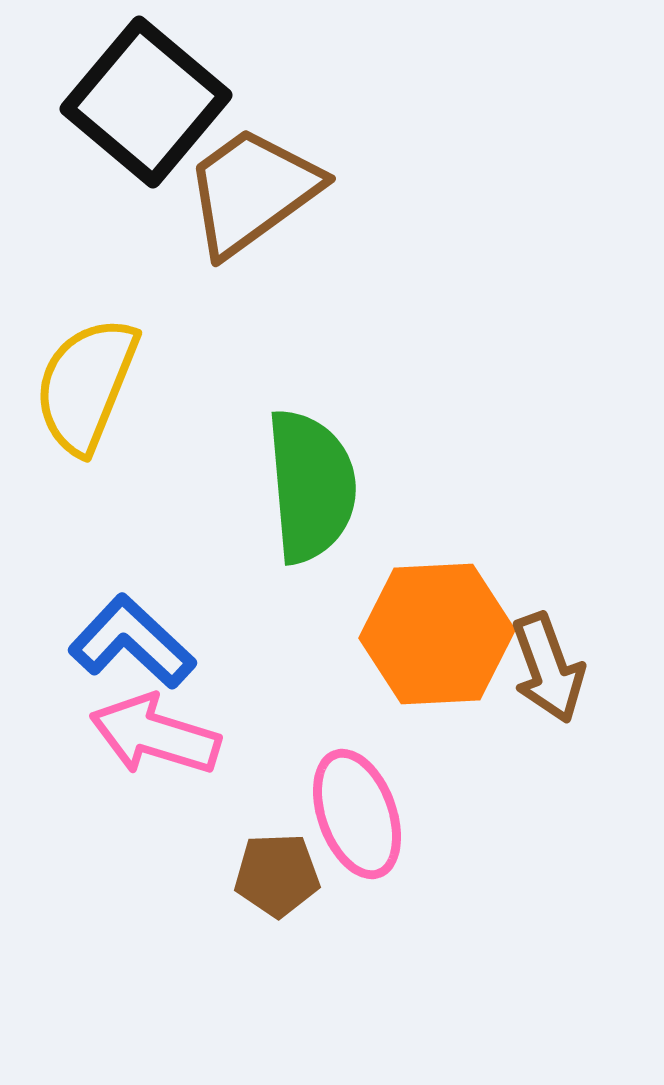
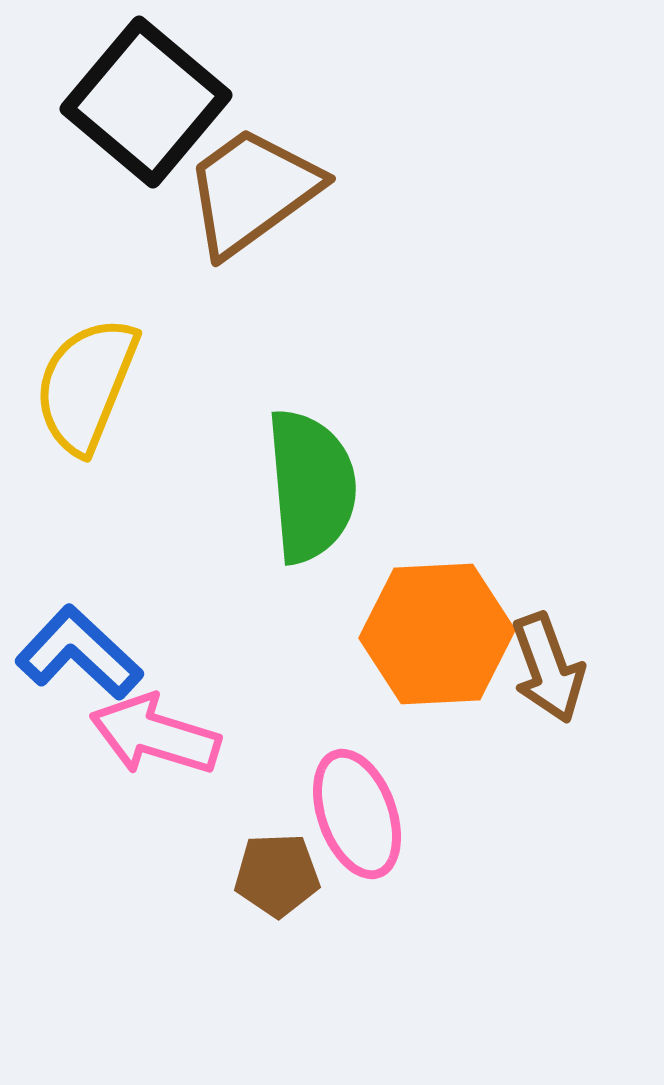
blue L-shape: moved 53 px left, 11 px down
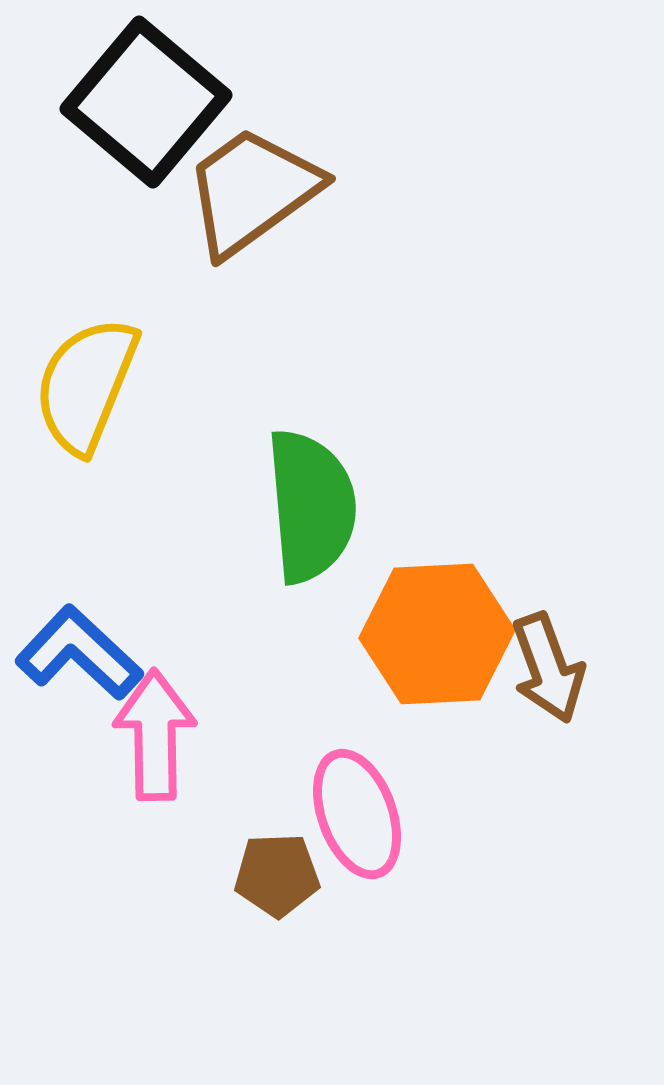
green semicircle: moved 20 px down
pink arrow: rotated 72 degrees clockwise
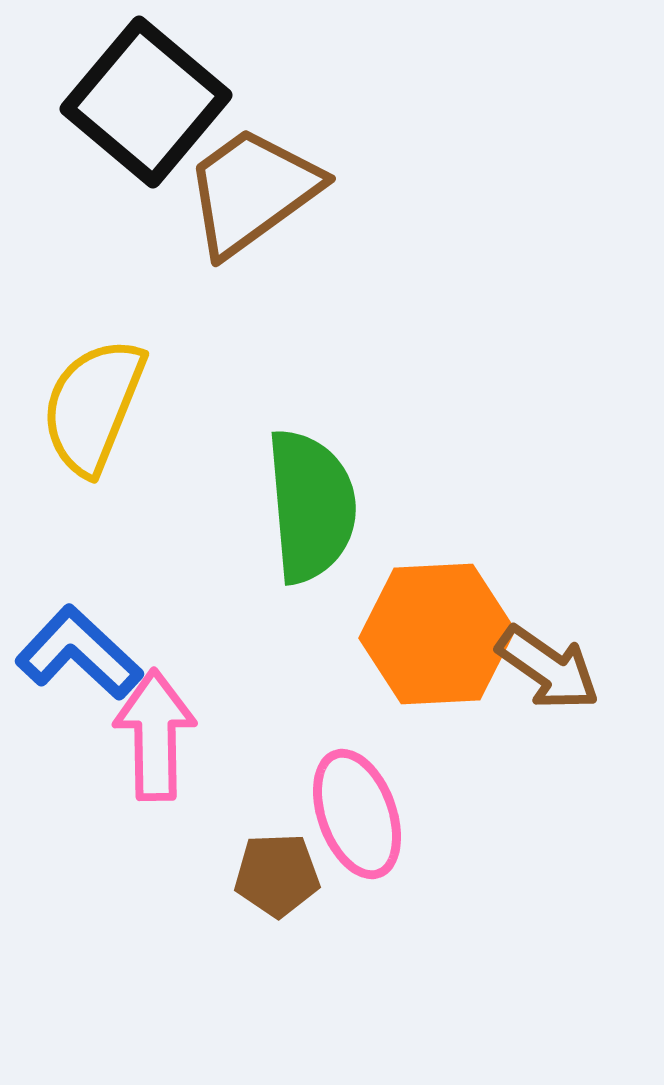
yellow semicircle: moved 7 px right, 21 px down
brown arrow: rotated 35 degrees counterclockwise
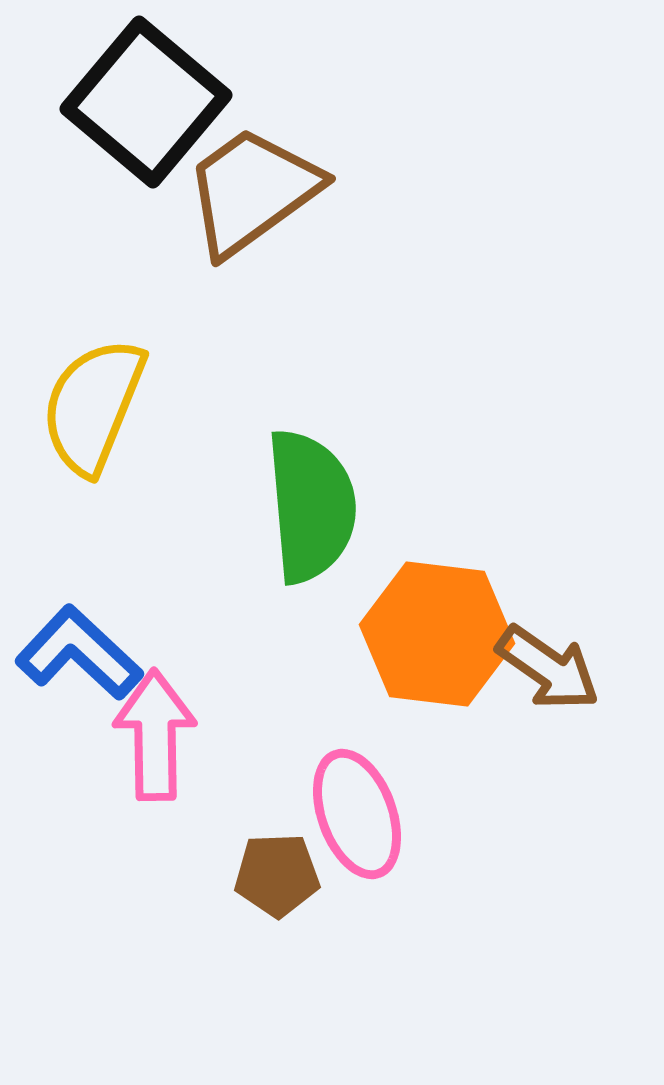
orange hexagon: rotated 10 degrees clockwise
